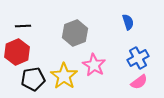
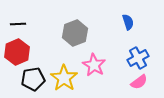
black line: moved 5 px left, 2 px up
yellow star: moved 2 px down
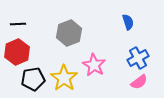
gray hexagon: moved 6 px left
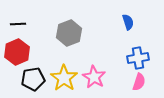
blue cross: rotated 20 degrees clockwise
pink star: moved 12 px down
pink semicircle: rotated 36 degrees counterclockwise
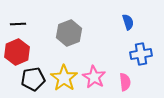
blue cross: moved 3 px right, 4 px up
pink semicircle: moved 14 px left; rotated 24 degrees counterclockwise
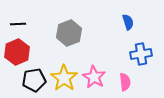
black pentagon: moved 1 px right, 1 px down
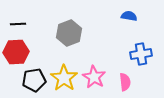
blue semicircle: moved 1 px right, 6 px up; rotated 63 degrees counterclockwise
red hexagon: moved 1 px left; rotated 20 degrees clockwise
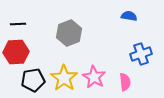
blue cross: rotated 10 degrees counterclockwise
black pentagon: moved 1 px left
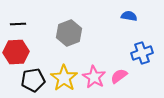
blue cross: moved 1 px right, 1 px up
pink semicircle: moved 6 px left, 6 px up; rotated 120 degrees counterclockwise
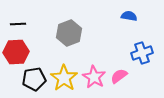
black pentagon: moved 1 px right, 1 px up
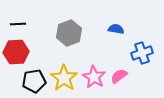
blue semicircle: moved 13 px left, 13 px down
black pentagon: moved 2 px down
